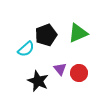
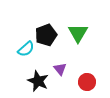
green triangle: rotated 35 degrees counterclockwise
red circle: moved 8 px right, 9 px down
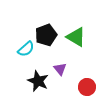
green triangle: moved 2 px left, 4 px down; rotated 30 degrees counterclockwise
red circle: moved 5 px down
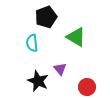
black pentagon: moved 18 px up
cyan semicircle: moved 6 px right, 6 px up; rotated 126 degrees clockwise
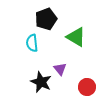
black pentagon: moved 2 px down
black star: moved 3 px right, 1 px down
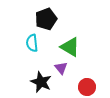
green triangle: moved 6 px left, 10 px down
purple triangle: moved 1 px right, 1 px up
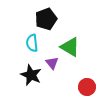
purple triangle: moved 9 px left, 5 px up
black star: moved 10 px left, 7 px up
